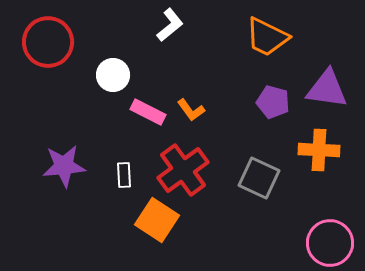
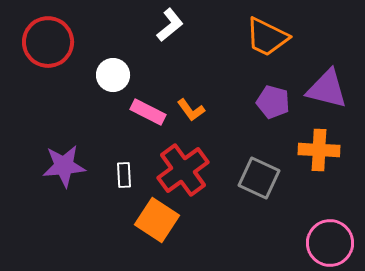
purple triangle: rotated 6 degrees clockwise
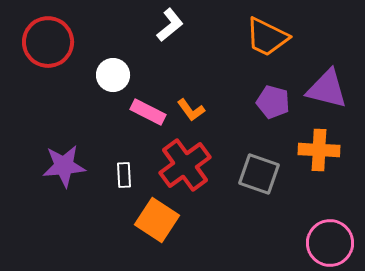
red cross: moved 2 px right, 5 px up
gray square: moved 4 px up; rotated 6 degrees counterclockwise
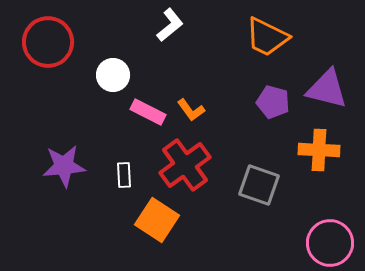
gray square: moved 11 px down
